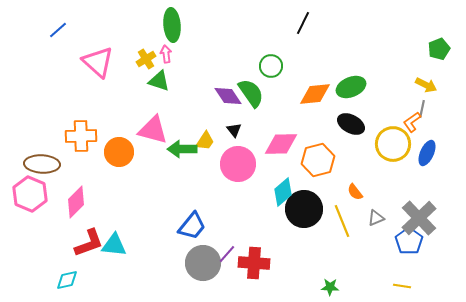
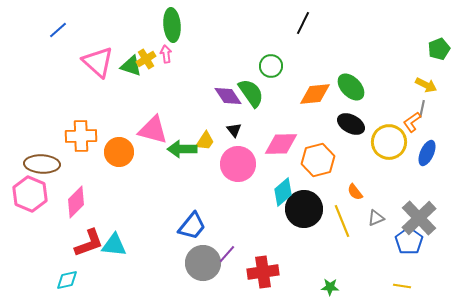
green triangle at (159, 81): moved 28 px left, 15 px up
green ellipse at (351, 87): rotated 68 degrees clockwise
yellow circle at (393, 144): moved 4 px left, 2 px up
red cross at (254, 263): moved 9 px right, 9 px down; rotated 12 degrees counterclockwise
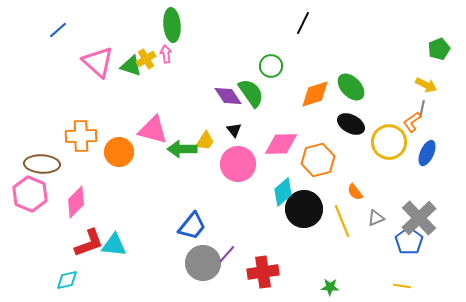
orange diamond at (315, 94): rotated 12 degrees counterclockwise
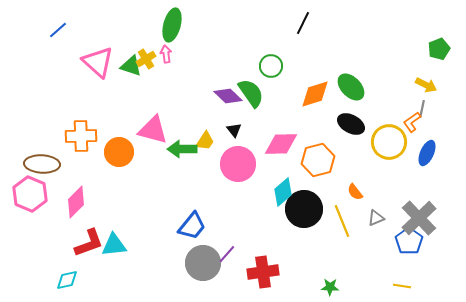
green ellipse at (172, 25): rotated 20 degrees clockwise
purple diamond at (228, 96): rotated 12 degrees counterclockwise
cyan triangle at (114, 245): rotated 12 degrees counterclockwise
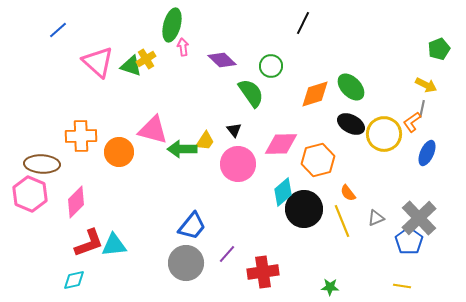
pink arrow at (166, 54): moved 17 px right, 7 px up
purple diamond at (228, 96): moved 6 px left, 36 px up
yellow circle at (389, 142): moved 5 px left, 8 px up
orange semicircle at (355, 192): moved 7 px left, 1 px down
gray circle at (203, 263): moved 17 px left
cyan diamond at (67, 280): moved 7 px right
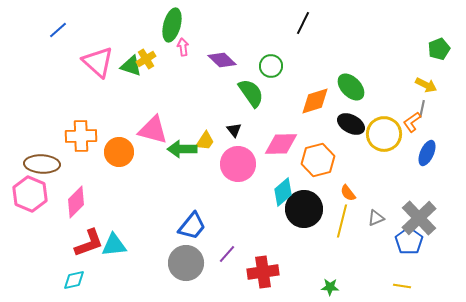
orange diamond at (315, 94): moved 7 px down
yellow line at (342, 221): rotated 36 degrees clockwise
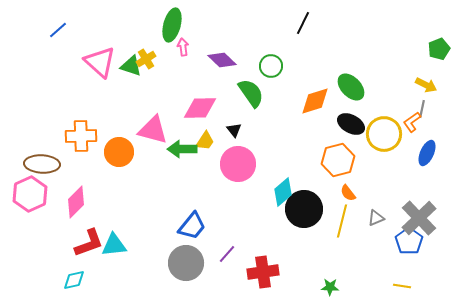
pink triangle at (98, 62): moved 2 px right
pink diamond at (281, 144): moved 81 px left, 36 px up
orange hexagon at (318, 160): moved 20 px right
pink hexagon at (30, 194): rotated 12 degrees clockwise
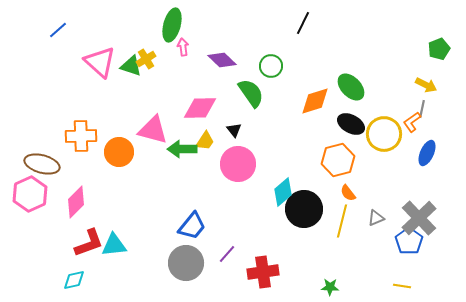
brown ellipse at (42, 164): rotated 12 degrees clockwise
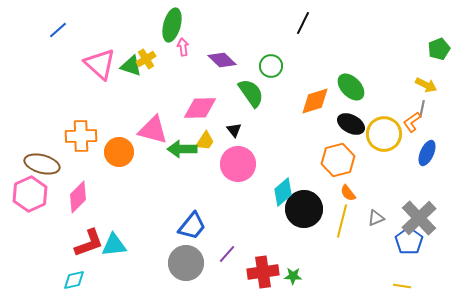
pink triangle at (100, 62): moved 2 px down
pink diamond at (76, 202): moved 2 px right, 5 px up
green star at (330, 287): moved 37 px left, 11 px up
